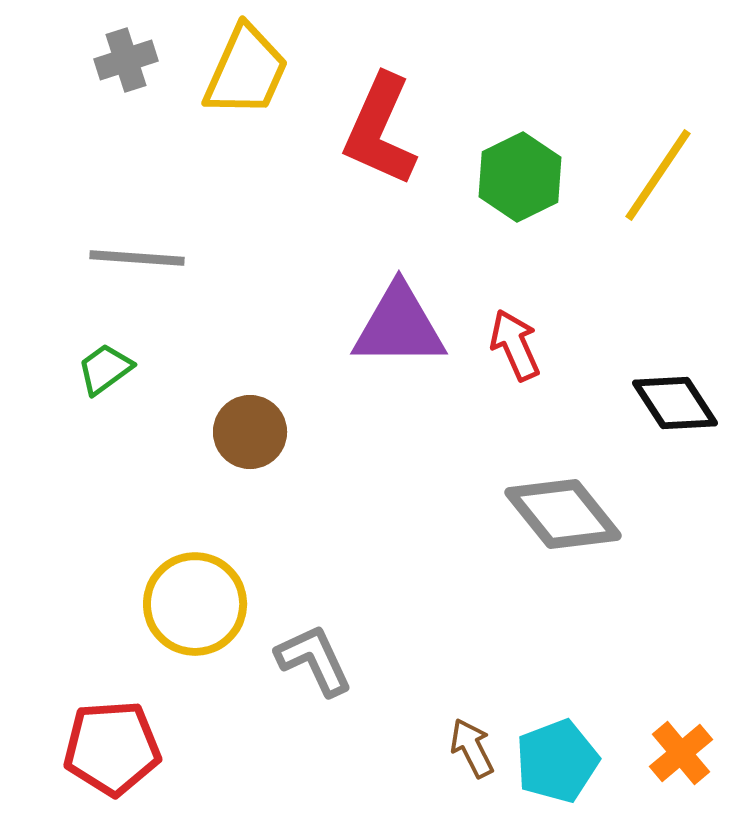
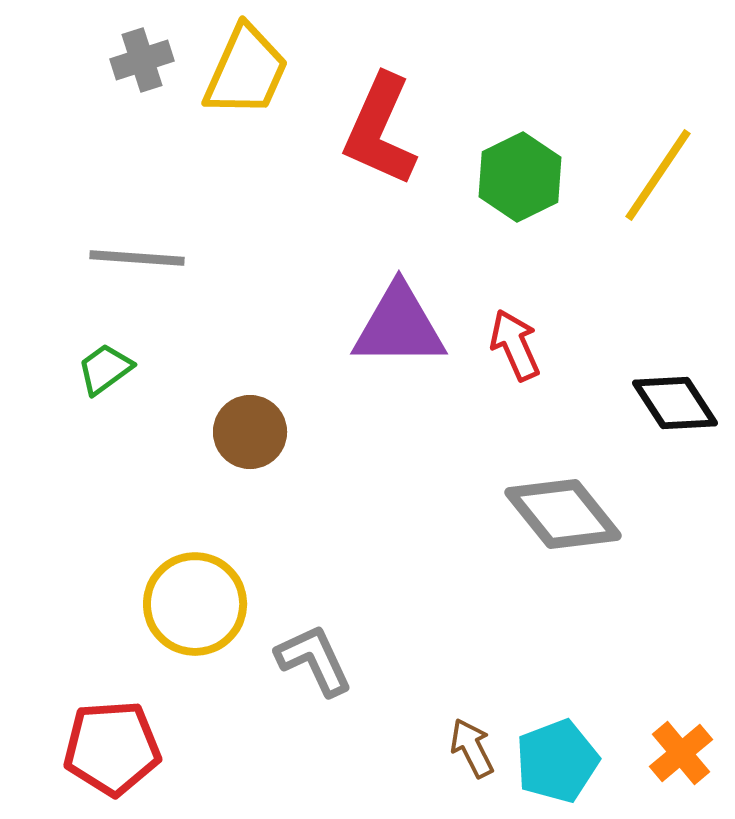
gray cross: moved 16 px right
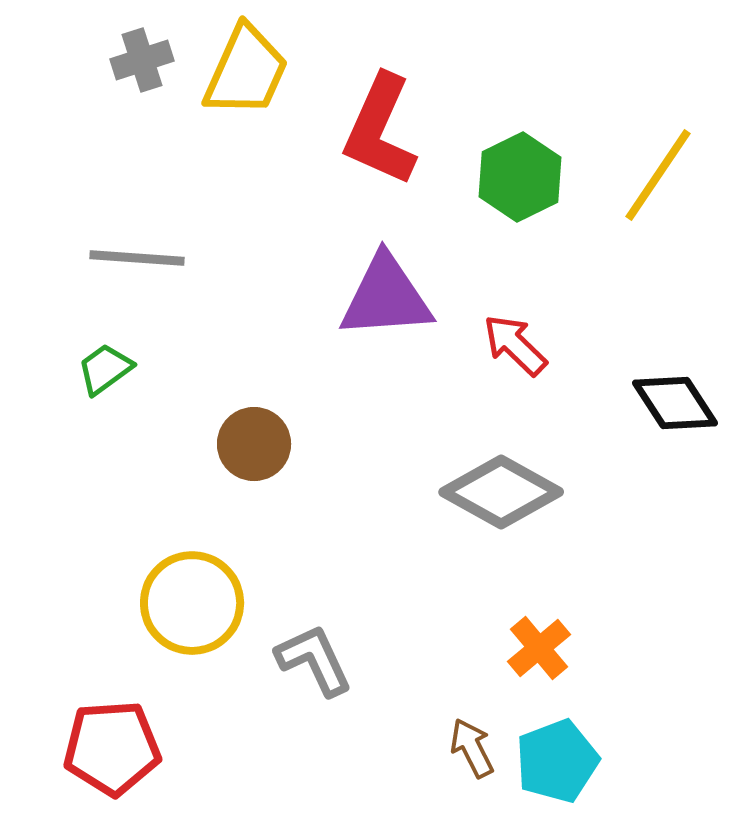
purple triangle: moved 13 px left, 29 px up; rotated 4 degrees counterclockwise
red arrow: rotated 22 degrees counterclockwise
brown circle: moved 4 px right, 12 px down
gray diamond: moved 62 px left, 22 px up; rotated 22 degrees counterclockwise
yellow circle: moved 3 px left, 1 px up
orange cross: moved 142 px left, 105 px up
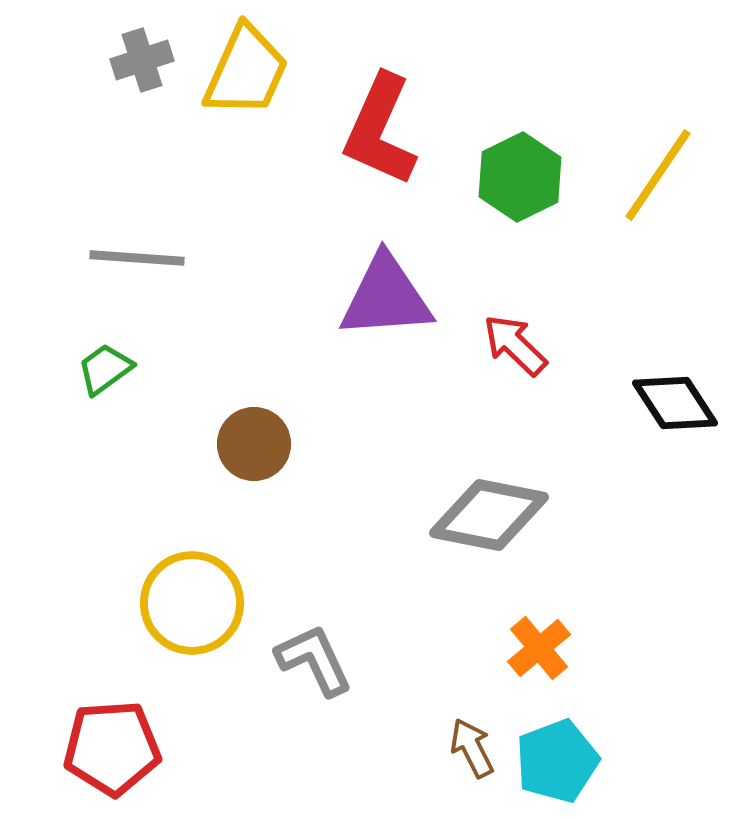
gray diamond: moved 12 px left, 23 px down; rotated 18 degrees counterclockwise
